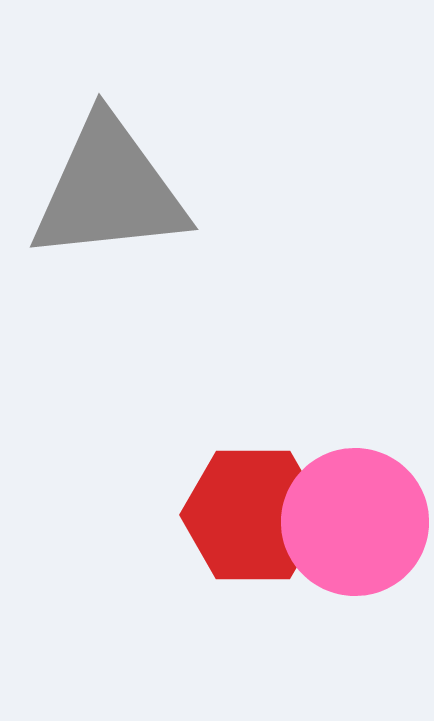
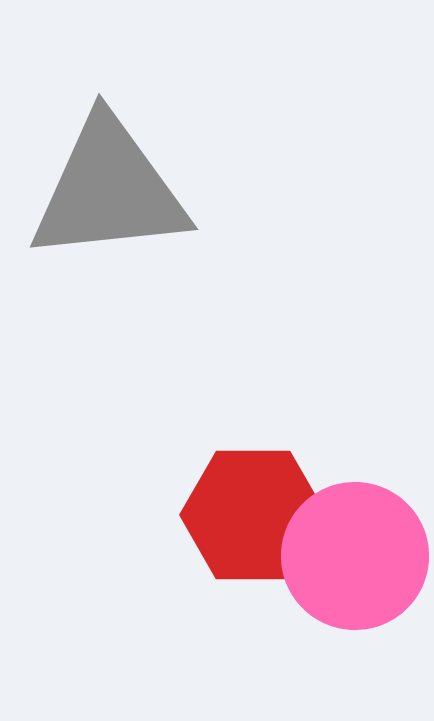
pink circle: moved 34 px down
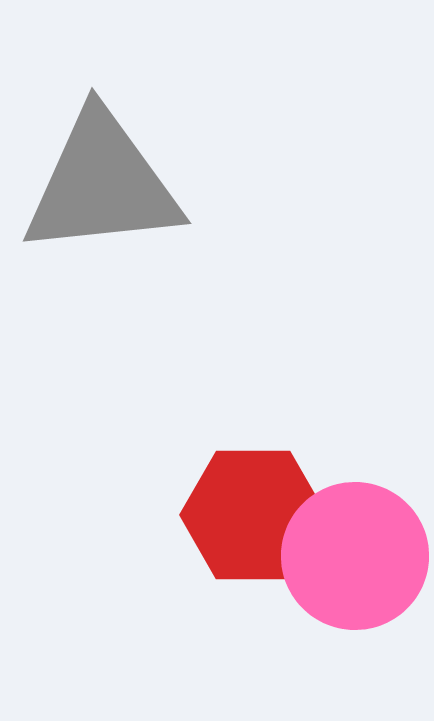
gray triangle: moved 7 px left, 6 px up
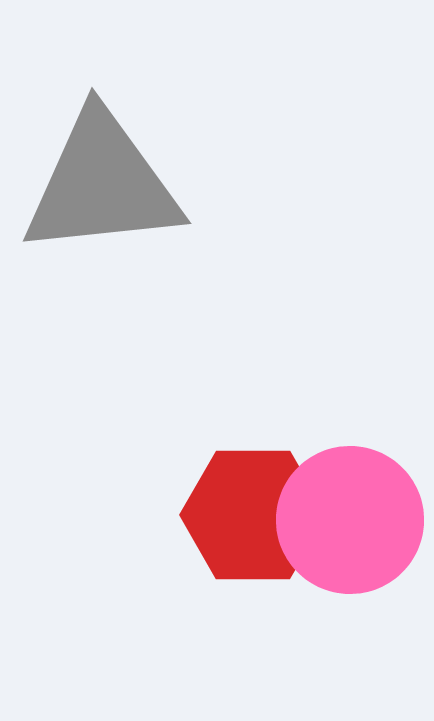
pink circle: moved 5 px left, 36 px up
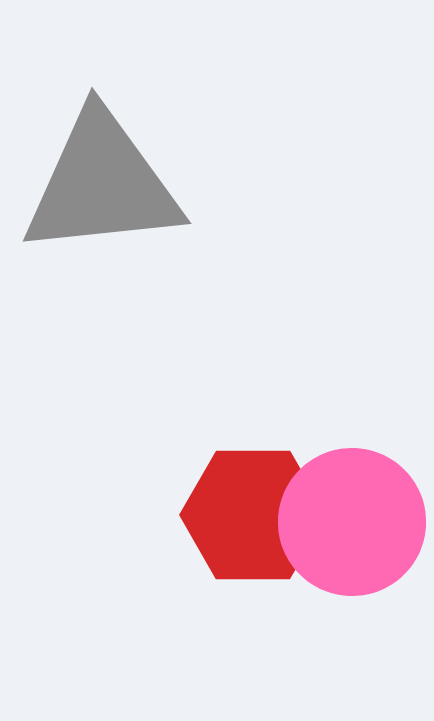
pink circle: moved 2 px right, 2 px down
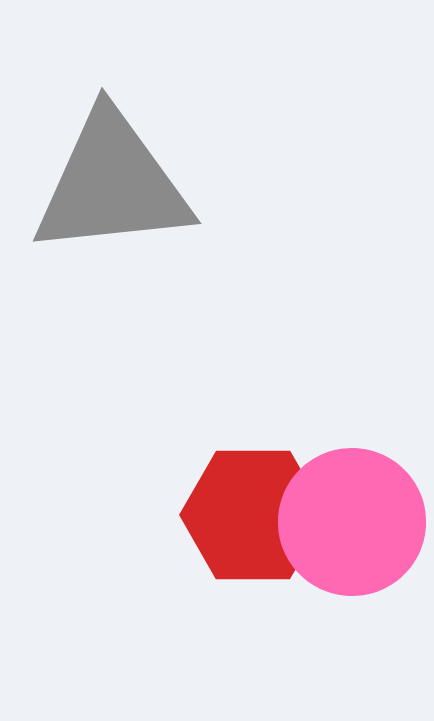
gray triangle: moved 10 px right
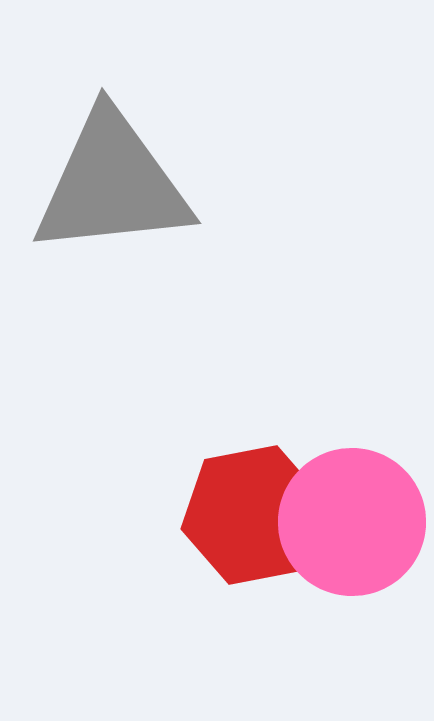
red hexagon: rotated 11 degrees counterclockwise
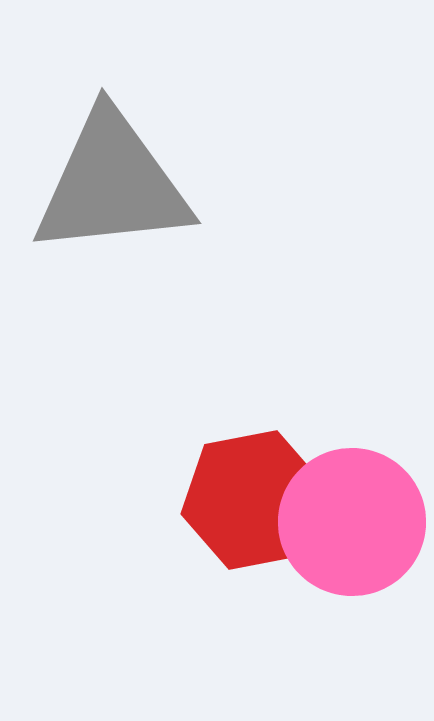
red hexagon: moved 15 px up
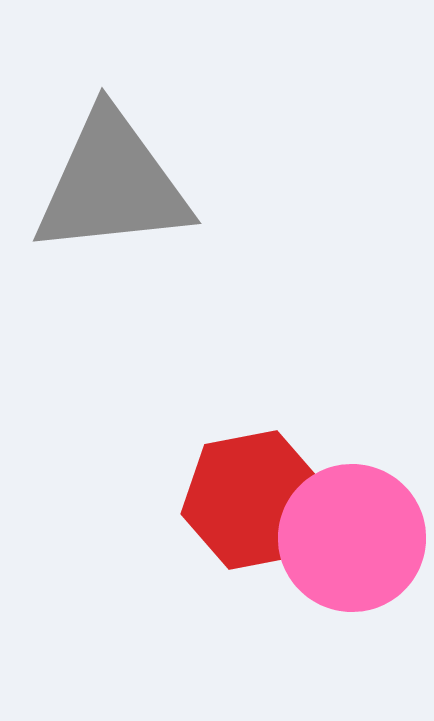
pink circle: moved 16 px down
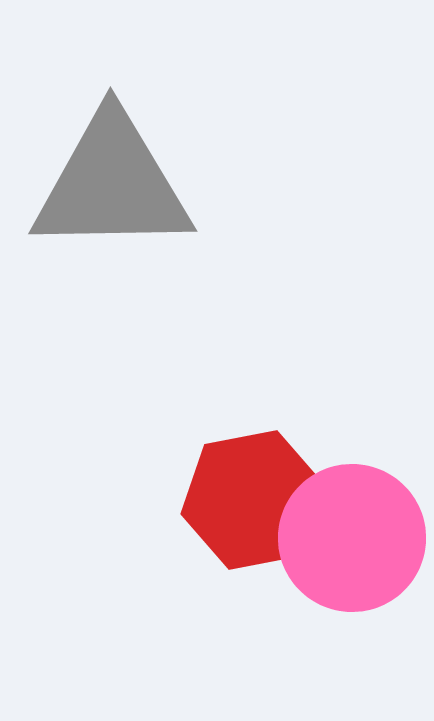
gray triangle: rotated 5 degrees clockwise
